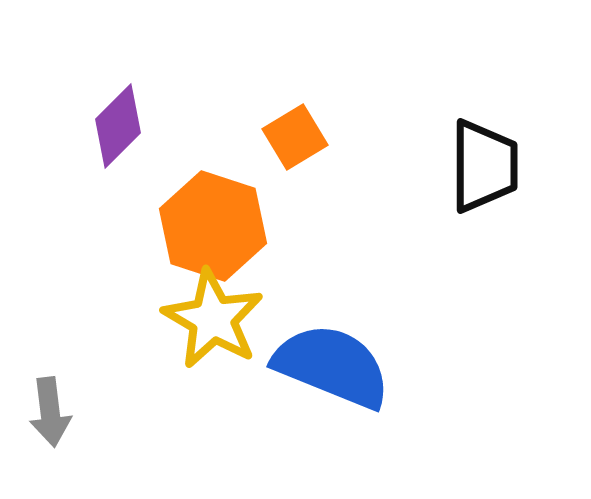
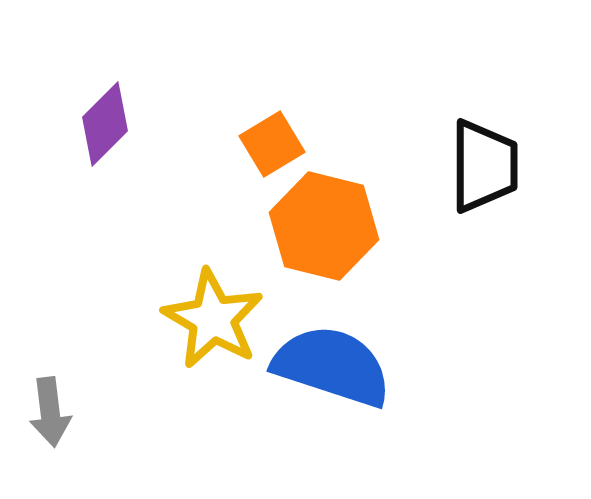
purple diamond: moved 13 px left, 2 px up
orange square: moved 23 px left, 7 px down
orange hexagon: moved 111 px right; rotated 4 degrees counterclockwise
blue semicircle: rotated 4 degrees counterclockwise
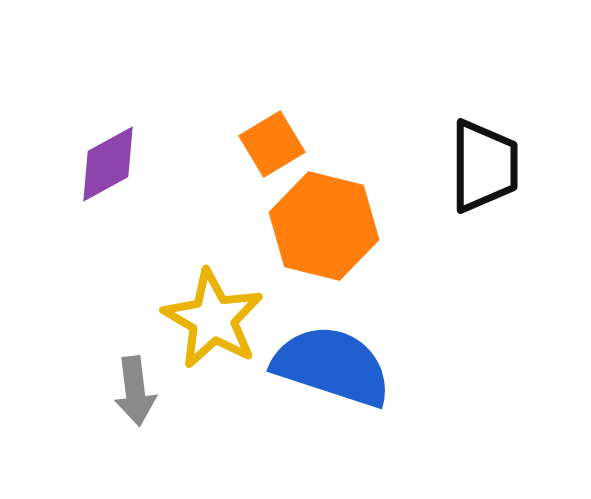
purple diamond: moved 3 px right, 40 px down; rotated 16 degrees clockwise
gray arrow: moved 85 px right, 21 px up
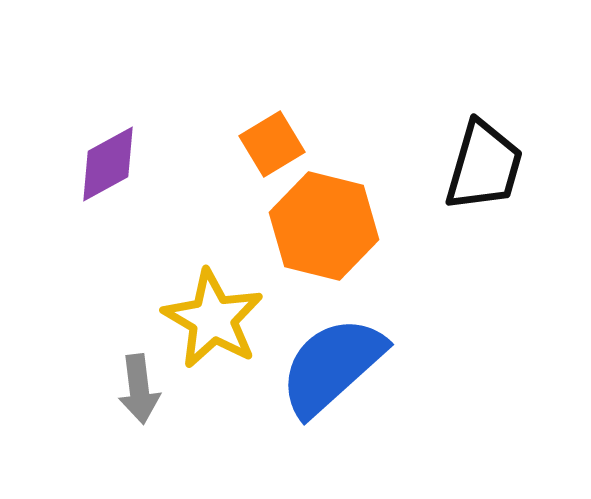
black trapezoid: rotated 16 degrees clockwise
blue semicircle: rotated 60 degrees counterclockwise
gray arrow: moved 4 px right, 2 px up
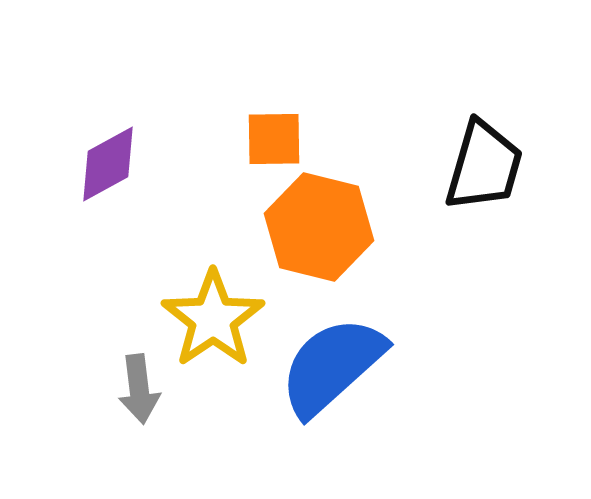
orange square: moved 2 px right, 5 px up; rotated 30 degrees clockwise
orange hexagon: moved 5 px left, 1 px down
yellow star: rotated 8 degrees clockwise
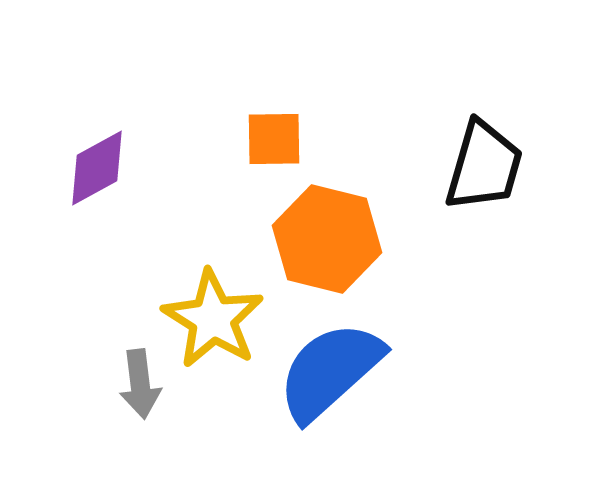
purple diamond: moved 11 px left, 4 px down
orange hexagon: moved 8 px right, 12 px down
yellow star: rotated 6 degrees counterclockwise
blue semicircle: moved 2 px left, 5 px down
gray arrow: moved 1 px right, 5 px up
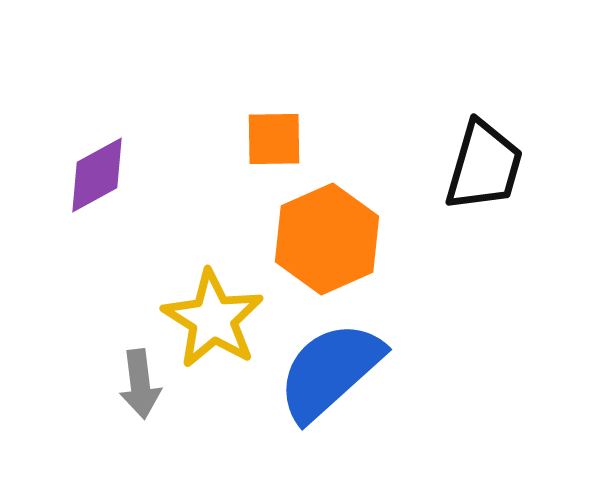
purple diamond: moved 7 px down
orange hexagon: rotated 22 degrees clockwise
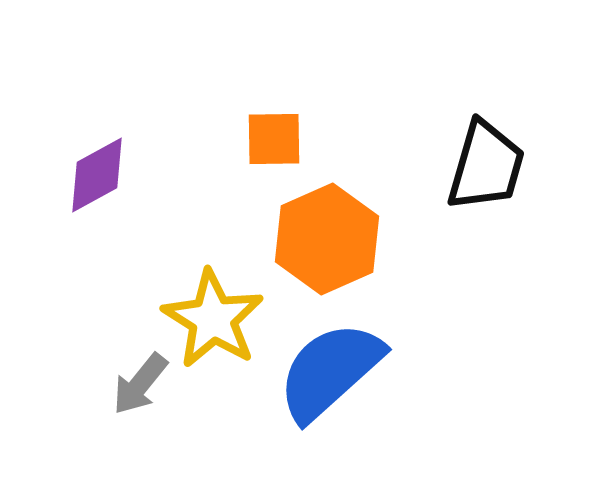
black trapezoid: moved 2 px right
gray arrow: rotated 46 degrees clockwise
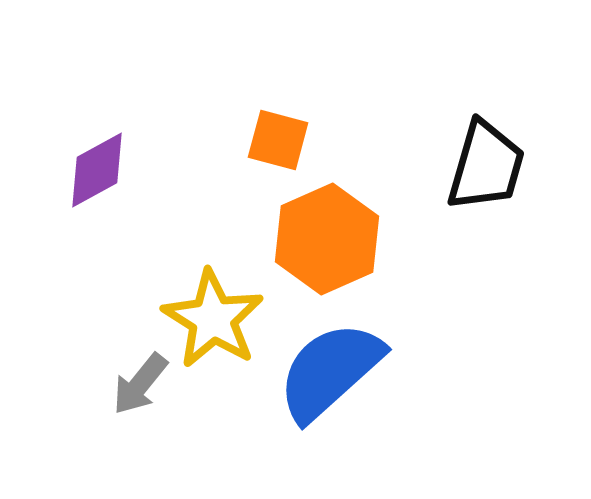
orange square: moved 4 px right, 1 px down; rotated 16 degrees clockwise
purple diamond: moved 5 px up
